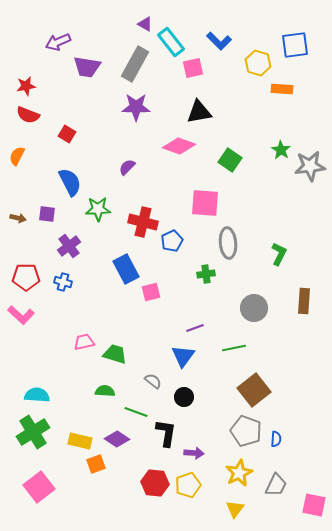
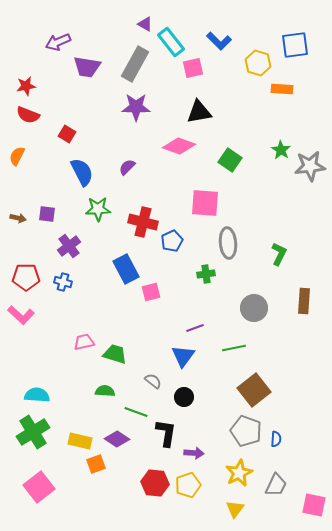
blue semicircle at (70, 182): moved 12 px right, 10 px up
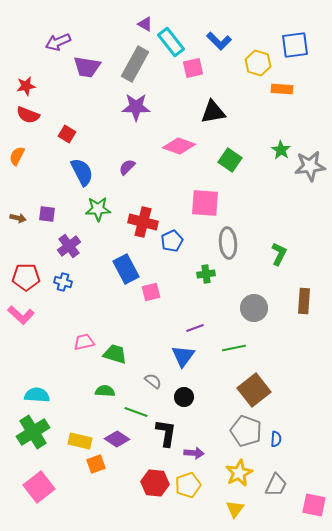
black triangle at (199, 112): moved 14 px right
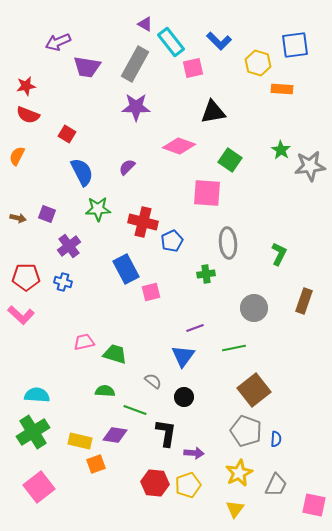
pink square at (205, 203): moved 2 px right, 10 px up
purple square at (47, 214): rotated 12 degrees clockwise
brown rectangle at (304, 301): rotated 15 degrees clockwise
green line at (136, 412): moved 1 px left, 2 px up
purple diamond at (117, 439): moved 2 px left, 4 px up; rotated 25 degrees counterclockwise
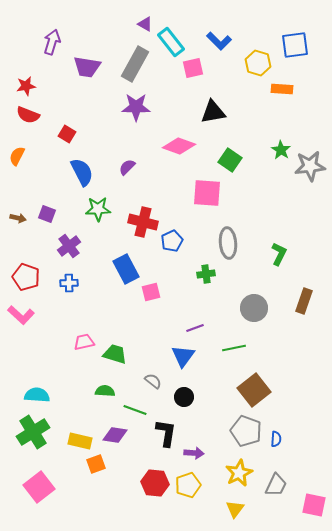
purple arrow at (58, 42): moved 6 px left; rotated 130 degrees clockwise
red pentagon at (26, 277): rotated 20 degrees clockwise
blue cross at (63, 282): moved 6 px right, 1 px down; rotated 18 degrees counterclockwise
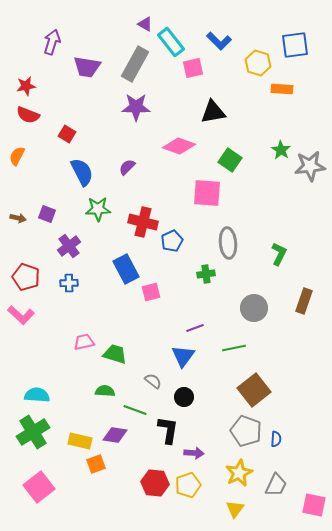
black L-shape at (166, 433): moved 2 px right, 3 px up
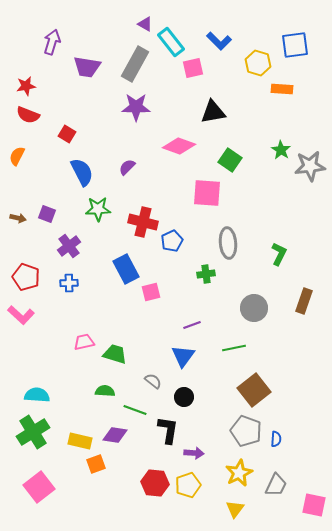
purple line at (195, 328): moved 3 px left, 3 px up
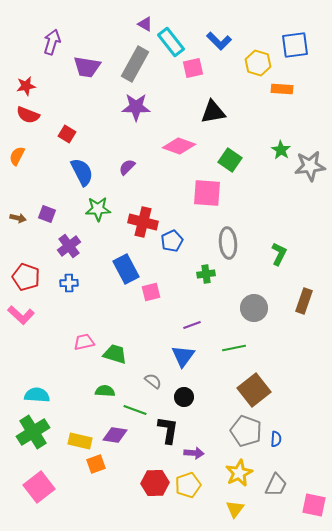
red hexagon at (155, 483): rotated 8 degrees counterclockwise
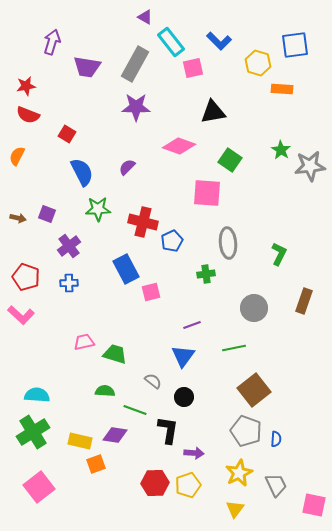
purple triangle at (145, 24): moved 7 px up
gray trapezoid at (276, 485): rotated 50 degrees counterclockwise
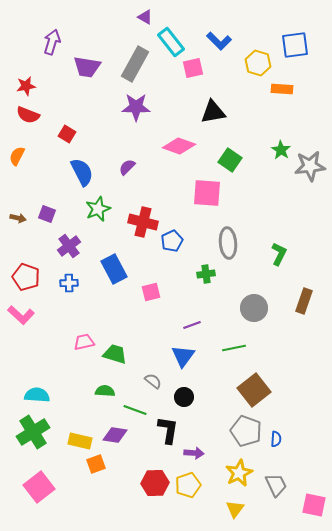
green star at (98, 209): rotated 20 degrees counterclockwise
blue rectangle at (126, 269): moved 12 px left
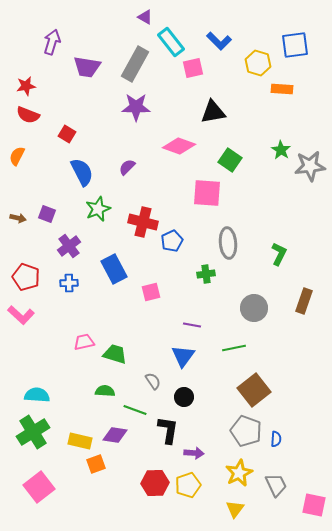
purple line at (192, 325): rotated 30 degrees clockwise
gray semicircle at (153, 381): rotated 18 degrees clockwise
